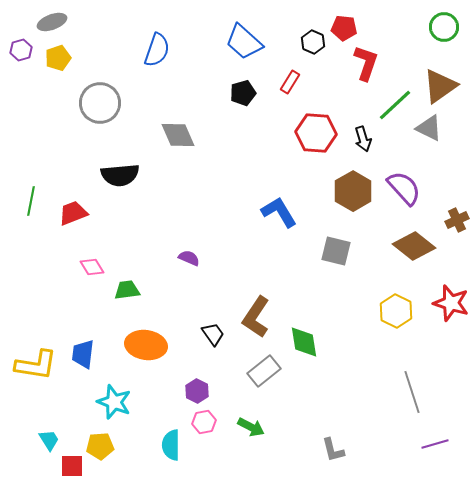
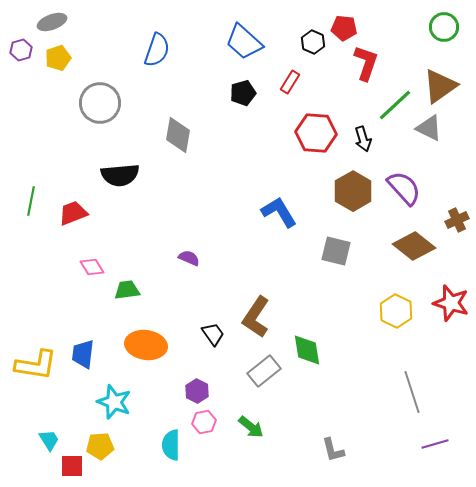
gray diamond at (178, 135): rotated 33 degrees clockwise
green diamond at (304, 342): moved 3 px right, 8 px down
green arrow at (251, 427): rotated 12 degrees clockwise
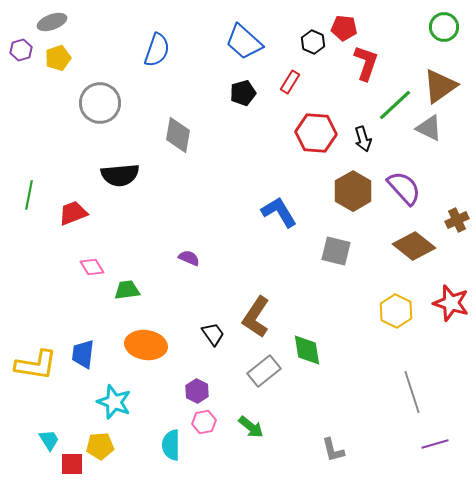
green line at (31, 201): moved 2 px left, 6 px up
red square at (72, 466): moved 2 px up
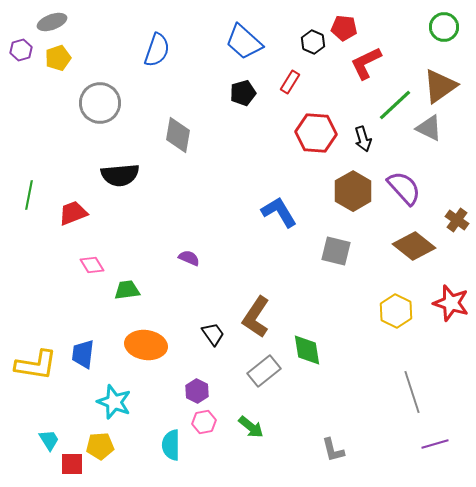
red L-shape at (366, 63): rotated 135 degrees counterclockwise
brown cross at (457, 220): rotated 30 degrees counterclockwise
pink diamond at (92, 267): moved 2 px up
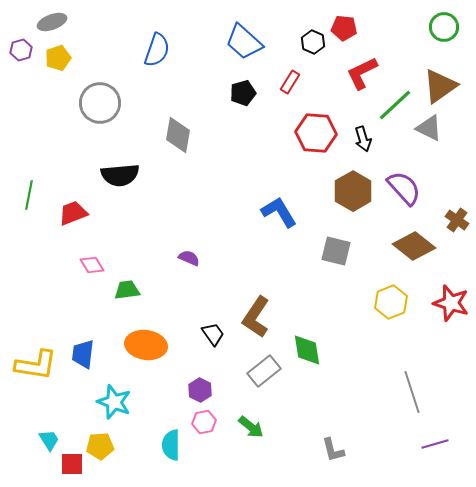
red L-shape at (366, 63): moved 4 px left, 10 px down
yellow hexagon at (396, 311): moved 5 px left, 9 px up; rotated 12 degrees clockwise
purple hexagon at (197, 391): moved 3 px right, 1 px up
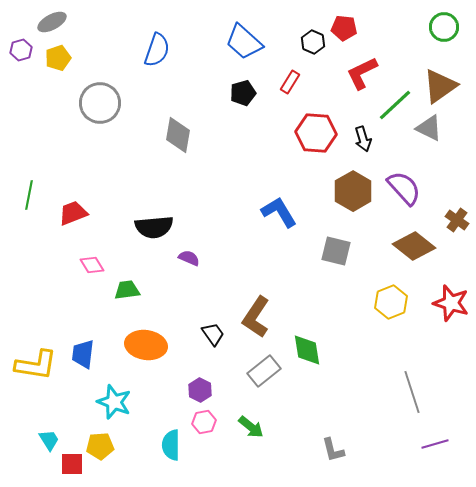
gray ellipse at (52, 22): rotated 8 degrees counterclockwise
black semicircle at (120, 175): moved 34 px right, 52 px down
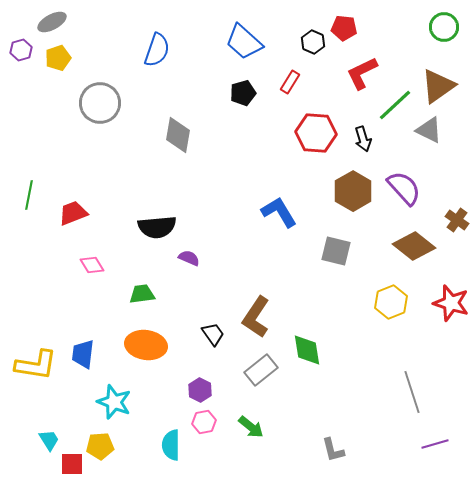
brown triangle at (440, 86): moved 2 px left
gray triangle at (429, 128): moved 2 px down
black semicircle at (154, 227): moved 3 px right
green trapezoid at (127, 290): moved 15 px right, 4 px down
gray rectangle at (264, 371): moved 3 px left, 1 px up
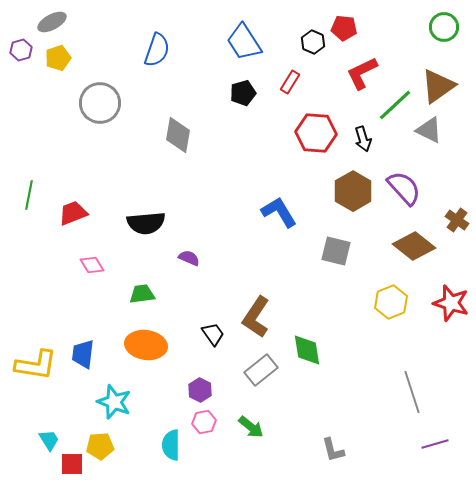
blue trapezoid at (244, 42): rotated 15 degrees clockwise
black semicircle at (157, 227): moved 11 px left, 4 px up
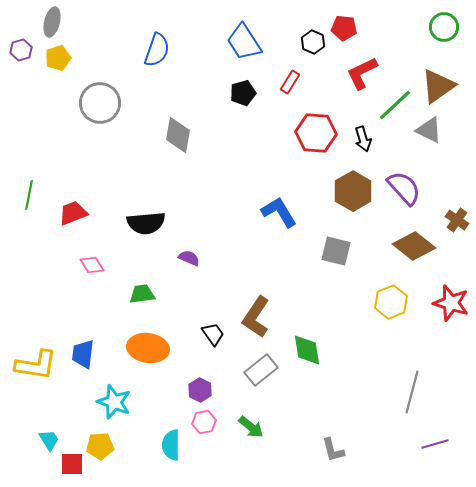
gray ellipse at (52, 22): rotated 48 degrees counterclockwise
orange ellipse at (146, 345): moved 2 px right, 3 px down
gray line at (412, 392): rotated 33 degrees clockwise
